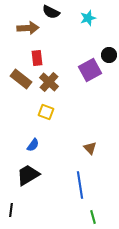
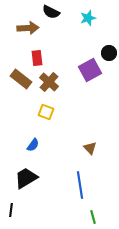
black circle: moved 2 px up
black trapezoid: moved 2 px left, 3 px down
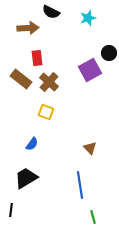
blue semicircle: moved 1 px left, 1 px up
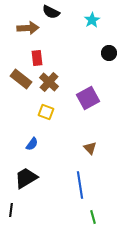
cyan star: moved 4 px right, 2 px down; rotated 14 degrees counterclockwise
purple square: moved 2 px left, 28 px down
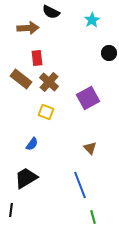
blue line: rotated 12 degrees counterclockwise
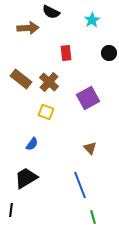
red rectangle: moved 29 px right, 5 px up
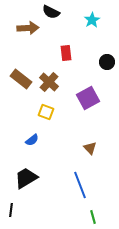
black circle: moved 2 px left, 9 px down
blue semicircle: moved 4 px up; rotated 16 degrees clockwise
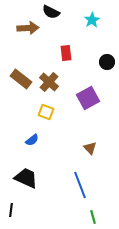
black trapezoid: rotated 55 degrees clockwise
